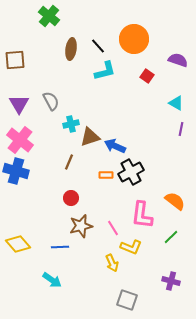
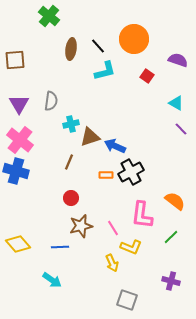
gray semicircle: rotated 36 degrees clockwise
purple line: rotated 56 degrees counterclockwise
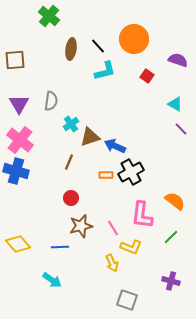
cyan triangle: moved 1 px left, 1 px down
cyan cross: rotated 21 degrees counterclockwise
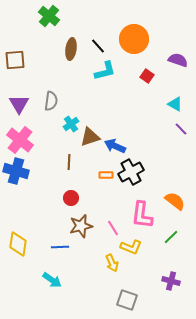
brown line: rotated 21 degrees counterclockwise
yellow diamond: rotated 50 degrees clockwise
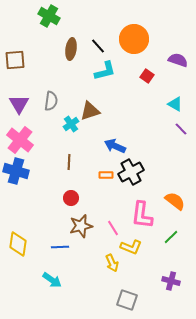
green cross: rotated 10 degrees counterclockwise
brown triangle: moved 26 px up
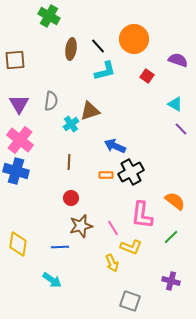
gray square: moved 3 px right, 1 px down
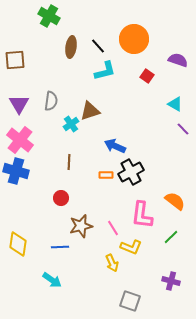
brown ellipse: moved 2 px up
purple line: moved 2 px right
red circle: moved 10 px left
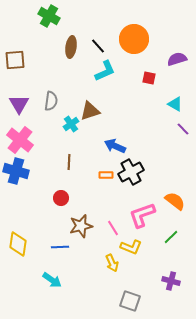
purple semicircle: moved 1 px left, 1 px up; rotated 36 degrees counterclockwise
cyan L-shape: rotated 10 degrees counterclockwise
red square: moved 2 px right, 2 px down; rotated 24 degrees counterclockwise
pink L-shape: rotated 64 degrees clockwise
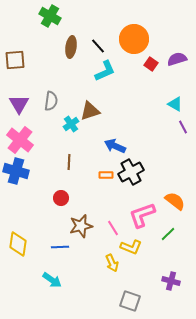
green cross: moved 1 px right
red square: moved 2 px right, 14 px up; rotated 24 degrees clockwise
purple line: moved 2 px up; rotated 16 degrees clockwise
green line: moved 3 px left, 3 px up
